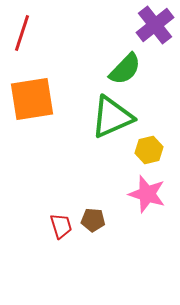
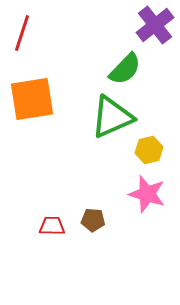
red trapezoid: moved 9 px left; rotated 72 degrees counterclockwise
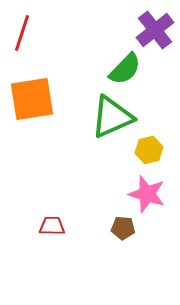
purple cross: moved 5 px down
brown pentagon: moved 30 px right, 8 px down
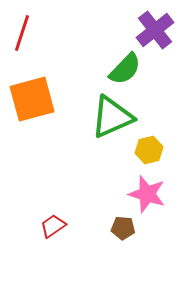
orange square: rotated 6 degrees counterclockwise
red trapezoid: moved 1 px right; rotated 36 degrees counterclockwise
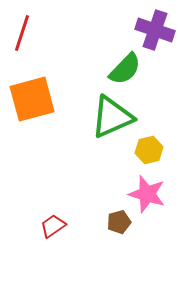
purple cross: rotated 33 degrees counterclockwise
brown pentagon: moved 4 px left, 6 px up; rotated 20 degrees counterclockwise
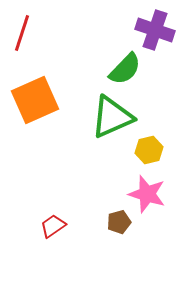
orange square: moved 3 px right, 1 px down; rotated 9 degrees counterclockwise
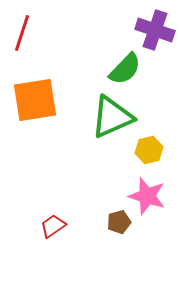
orange square: rotated 15 degrees clockwise
pink star: moved 2 px down
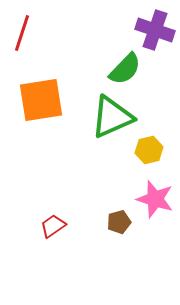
orange square: moved 6 px right
pink star: moved 8 px right, 3 px down
